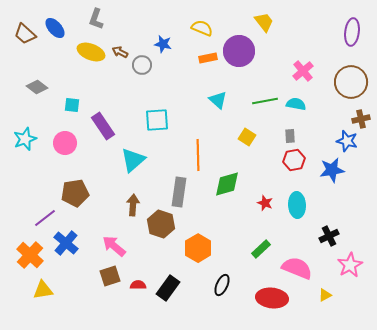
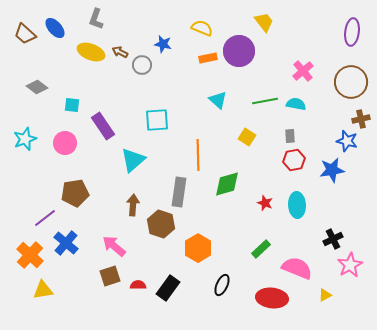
black cross at (329, 236): moved 4 px right, 3 px down
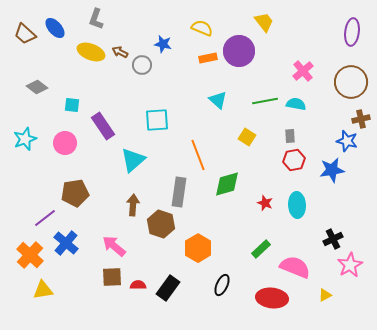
orange line at (198, 155): rotated 20 degrees counterclockwise
pink semicircle at (297, 268): moved 2 px left, 1 px up
brown square at (110, 276): moved 2 px right, 1 px down; rotated 15 degrees clockwise
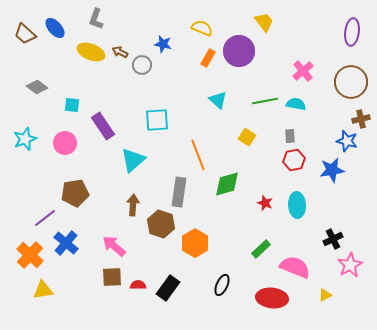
orange rectangle at (208, 58): rotated 48 degrees counterclockwise
orange hexagon at (198, 248): moved 3 px left, 5 px up
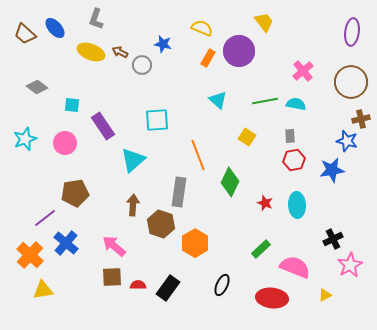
green diamond at (227, 184): moved 3 px right, 2 px up; rotated 48 degrees counterclockwise
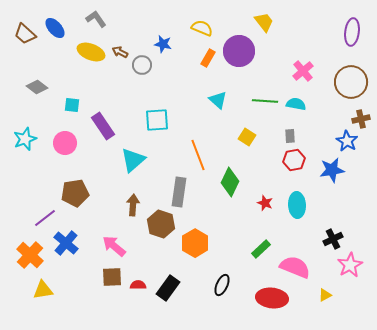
gray L-shape at (96, 19): rotated 125 degrees clockwise
green line at (265, 101): rotated 15 degrees clockwise
blue star at (347, 141): rotated 15 degrees clockwise
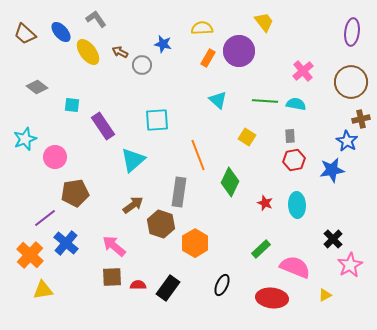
blue ellipse at (55, 28): moved 6 px right, 4 px down
yellow semicircle at (202, 28): rotated 25 degrees counterclockwise
yellow ellipse at (91, 52): moved 3 px left; rotated 32 degrees clockwise
pink circle at (65, 143): moved 10 px left, 14 px down
brown arrow at (133, 205): rotated 50 degrees clockwise
black cross at (333, 239): rotated 18 degrees counterclockwise
